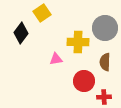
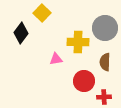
yellow square: rotated 12 degrees counterclockwise
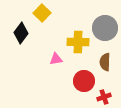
red cross: rotated 16 degrees counterclockwise
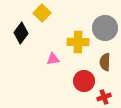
pink triangle: moved 3 px left
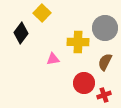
brown semicircle: rotated 24 degrees clockwise
red circle: moved 2 px down
red cross: moved 2 px up
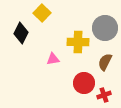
black diamond: rotated 10 degrees counterclockwise
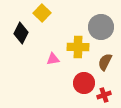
gray circle: moved 4 px left, 1 px up
yellow cross: moved 5 px down
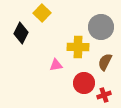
pink triangle: moved 3 px right, 6 px down
